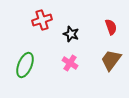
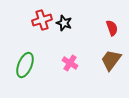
red semicircle: moved 1 px right, 1 px down
black star: moved 7 px left, 11 px up
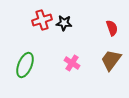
black star: rotated 14 degrees counterclockwise
pink cross: moved 2 px right
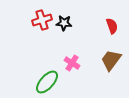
red semicircle: moved 2 px up
green ellipse: moved 22 px right, 17 px down; rotated 20 degrees clockwise
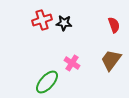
red semicircle: moved 2 px right, 1 px up
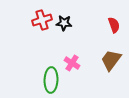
green ellipse: moved 4 px right, 2 px up; rotated 40 degrees counterclockwise
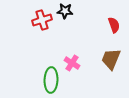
black star: moved 1 px right, 12 px up
brown trapezoid: moved 1 px up; rotated 15 degrees counterclockwise
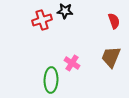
red semicircle: moved 4 px up
brown trapezoid: moved 2 px up
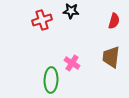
black star: moved 6 px right
red semicircle: rotated 35 degrees clockwise
brown trapezoid: rotated 15 degrees counterclockwise
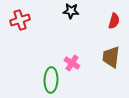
red cross: moved 22 px left
